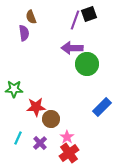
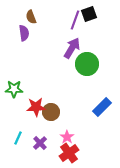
purple arrow: rotated 120 degrees clockwise
brown circle: moved 7 px up
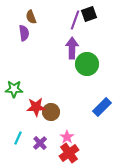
purple arrow: rotated 30 degrees counterclockwise
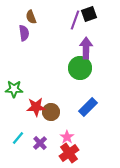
purple arrow: moved 14 px right
green circle: moved 7 px left, 4 px down
blue rectangle: moved 14 px left
cyan line: rotated 16 degrees clockwise
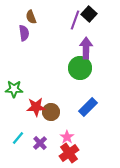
black square: rotated 28 degrees counterclockwise
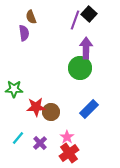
blue rectangle: moved 1 px right, 2 px down
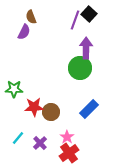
purple semicircle: moved 1 px up; rotated 35 degrees clockwise
red star: moved 2 px left
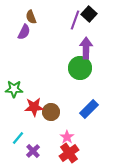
purple cross: moved 7 px left, 8 px down
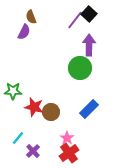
purple line: rotated 18 degrees clockwise
purple arrow: moved 3 px right, 3 px up
green star: moved 1 px left, 2 px down
red star: rotated 18 degrees clockwise
pink star: moved 1 px down
